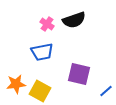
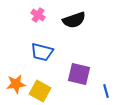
pink cross: moved 9 px left, 9 px up
blue trapezoid: rotated 25 degrees clockwise
blue line: rotated 64 degrees counterclockwise
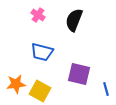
black semicircle: rotated 130 degrees clockwise
blue line: moved 2 px up
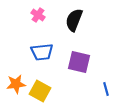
blue trapezoid: rotated 20 degrees counterclockwise
purple square: moved 12 px up
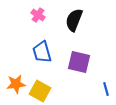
blue trapezoid: rotated 80 degrees clockwise
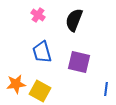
blue line: rotated 24 degrees clockwise
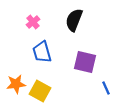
pink cross: moved 5 px left, 7 px down; rotated 16 degrees clockwise
purple square: moved 6 px right
blue line: moved 1 px up; rotated 32 degrees counterclockwise
